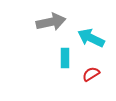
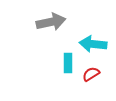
cyan arrow: moved 2 px right, 6 px down; rotated 20 degrees counterclockwise
cyan rectangle: moved 3 px right, 5 px down
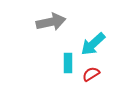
cyan arrow: rotated 48 degrees counterclockwise
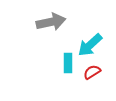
cyan arrow: moved 3 px left, 1 px down
red semicircle: moved 1 px right, 2 px up
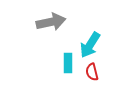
cyan arrow: rotated 16 degrees counterclockwise
red semicircle: rotated 72 degrees counterclockwise
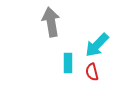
gray arrow: rotated 88 degrees counterclockwise
cyan arrow: moved 7 px right; rotated 12 degrees clockwise
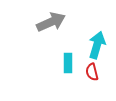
gray arrow: rotated 76 degrees clockwise
cyan arrow: rotated 152 degrees clockwise
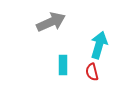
cyan arrow: moved 2 px right
cyan rectangle: moved 5 px left, 2 px down
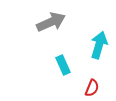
cyan rectangle: rotated 24 degrees counterclockwise
red semicircle: moved 16 px down; rotated 144 degrees counterclockwise
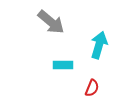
gray arrow: rotated 64 degrees clockwise
cyan rectangle: rotated 66 degrees counterclockwise
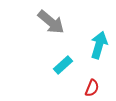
cyan rectangle: rotated 42 degrees counterclockwise
